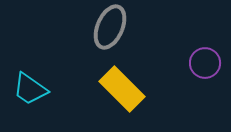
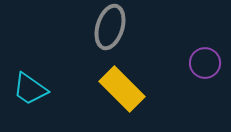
gray ellipse: rotated 6 degrees counterclockwise
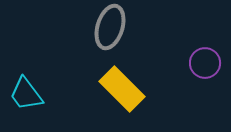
cyan trapezoid: moved 4 px left, 5 px down; rotated 18 degrees clockwise
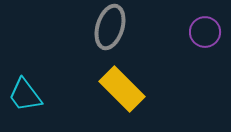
purple circle: moved 31 px up
cyan trapezoid: moved 1 px left, 1 px down
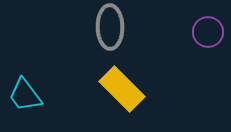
gray ellipse: rotated 18 degrees counterclockwise
purple circle: moved 3 px right
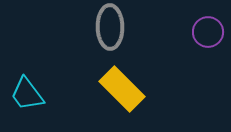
cyan trapezoid: moved 2 px right, 1 px up
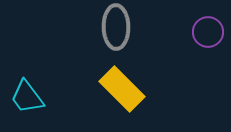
gray ellipse: moved 6 px right
cyan trapezoid: moved 3 px down
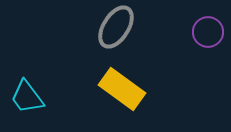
gray ellipse: rotated 33 degrees clockwise
yellow rectangle: rotated 9 degrees counterclockwise
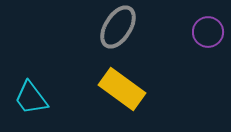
gray ellipse: moved 2 px right
cyan trapezoid: moved 4 px right, 1 px down
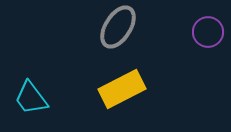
yellow rectangle: rotated 63 degrees counterclockwise
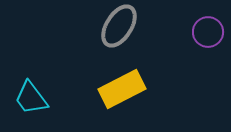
gray ellipse: moved 1 px right, 1 px up
